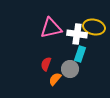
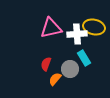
white cross: rotated 12 degrees counterclockwise
cyan rectangle: moved 4 px right, 4 px down; rotated 49 degrees counterclockwise
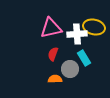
red semicircle: moved 7 px right, 10 px up
orange semicircle: rotated 48 degrees clockwise
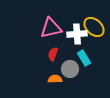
yellow ellipse: rotated 30 degrees clockwise
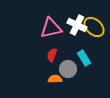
white cross: moved 9 px up; rotated 30 degrees clockwise
red semicircle: moved 1 px left, 1 px down
gray circle: moved 2 px left
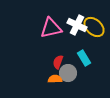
red semicircle: moved 6 px right, 7 px down
gray circle: moved 4 px down
